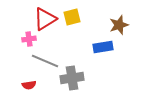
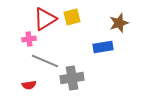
brown star: moved 2 px up
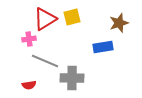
gray cross: rotated 10 degrees clockwise
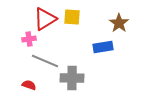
yellow square: rotated 18 degrees clockwise
brown star: rotated 18 degrees counterclockwise
red semicircle: rotated 152 degrees counterclockwise
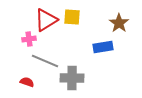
red triangle: moved 1 px right, 1 px down
red semicircle: moved 2 px left, 3 px up
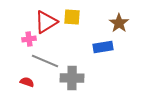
red triangle: moved 2 px down
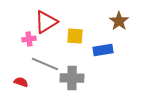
yellow square: moved 3 px right, 19 px down
brown star: moved 2 px up
blue rectangle: moved 3 px down
gray line: moved 3 px down
red semicircle: moved 6 px left
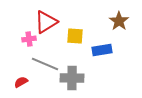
blue rectangle: moved 1 px left
red semicircle: rotated 48 degrees counterclockwise
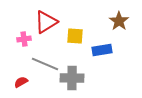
pink cross: moved 5 px left
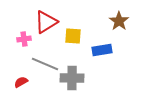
yellow square: moved 2 px left
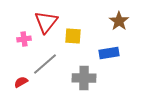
red triangle: rotated 20 degrees counterclockwise
blue rectangle: moved 7 px right, 3 px down
gray line: rotated 64 degrees counterclockwise
gray cross: moved 12 px right
